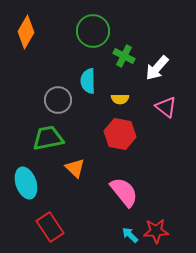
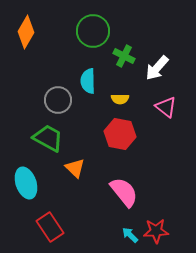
green trapezoid: rotated 40 degrees clockwise
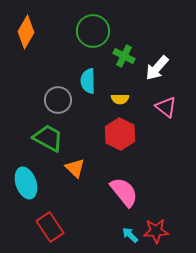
red hexagon: rotated 16 degrees clockwise
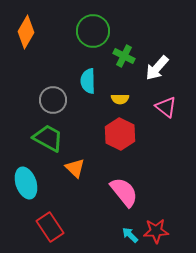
gray circle: moved 5 px left
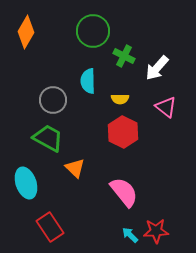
red hexagon: moved 3 px right, 2 px up
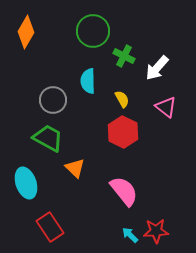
yellow semicircle: moved 2 px right; rotated 120 degrees counterclockwise
pink semicircle: moved 1 px up
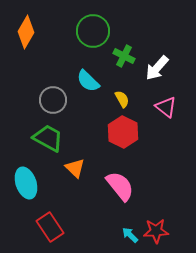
cyan semicircle: rotated 45 degrees counterclockwise
pink semicircle: moved 4 px left, 5 px up
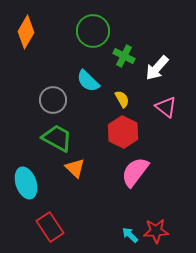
green trapezoid: moved 9 px right
pink semicircle: moved 15 px right, 14 px up; rotated 104 degrees counterclockwise
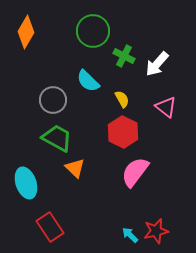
white arrow: moved 4 px up
red star: rotated 10 degrees counterclockwise
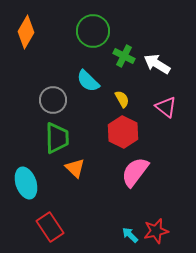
white arrow: rotated 80 degrees clockwise
green trapezoid: rotated 60 degrees clockwise
